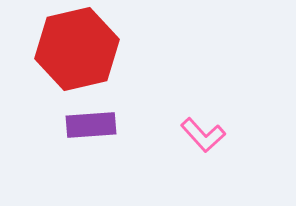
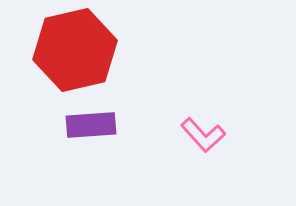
red hexagon: moved 2 px left, 1 px down
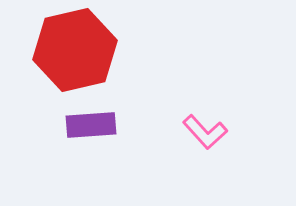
pink L-shape: moved 2 px right, 3 px up
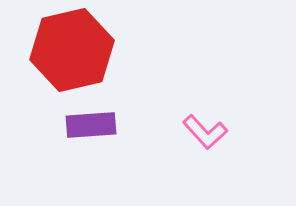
red hexagon: moved 3 px left
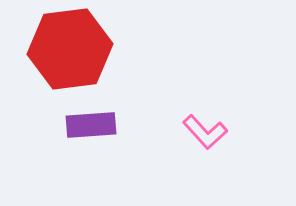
red hexagon: moved 2 px left, 1 px up; rotated 6 degrees clockwise
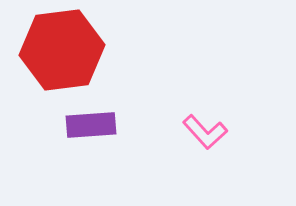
red hexagon: moved 8 px left, 1 px down
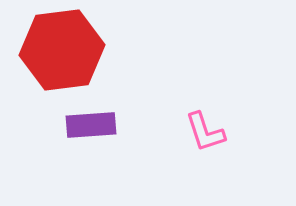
pink L-shape: rotated 24 degrees clockwise
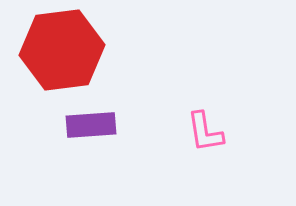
pink L-shape: rotated 9 degrees clockwise
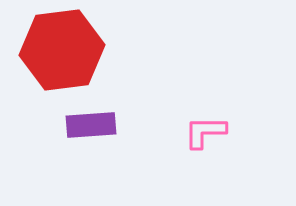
pink L-shape: rotated 99 degrees clockwise
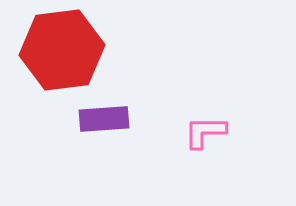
purple rectangle: moved 13 px right, 6 px up
